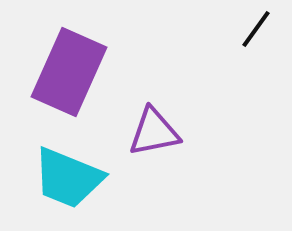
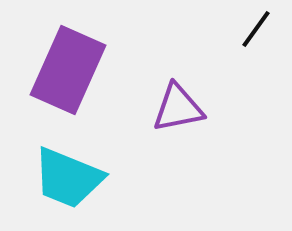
purple rectangle: moved 1 px left, 2 px up
purple triangle: moved 24 px right, 24 px up
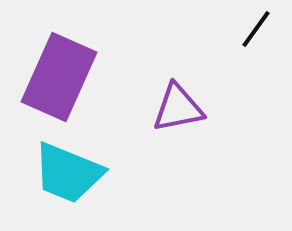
purple rectangle: moved 9 px left, 7 px down
cyan trapezoid: moved 5 px up
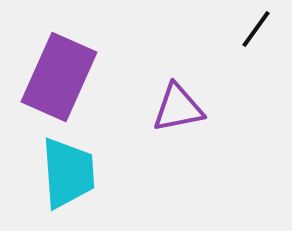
cyan trapezoid: rotated 116 degrees counterclockwise
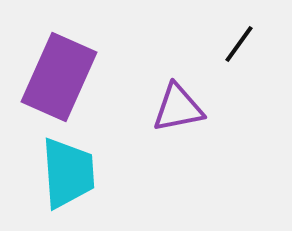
black line: moved 17 px left, 15 px down
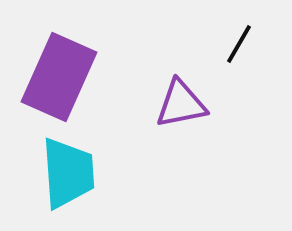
black line: rotated 6 degrees counterclockwise
purple triangle: moved 3 px right, 4 px up
